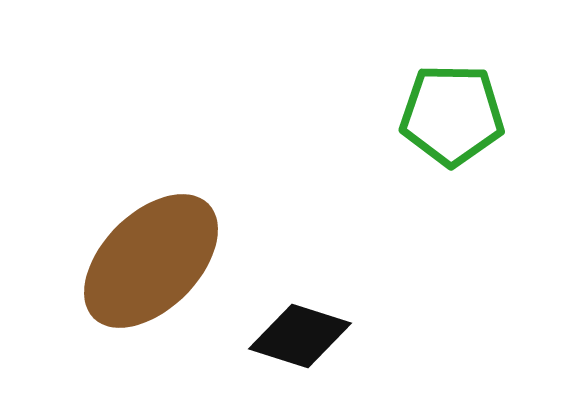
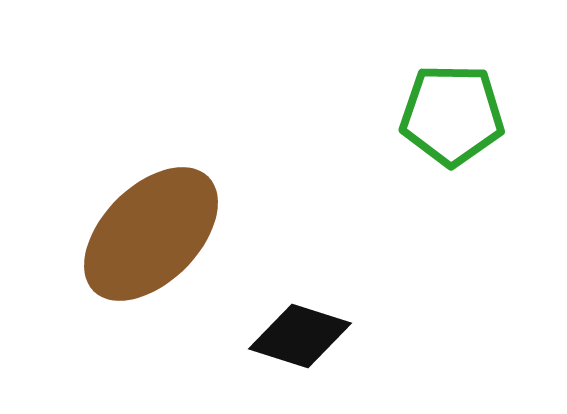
brown ellipse: moved 27 px up
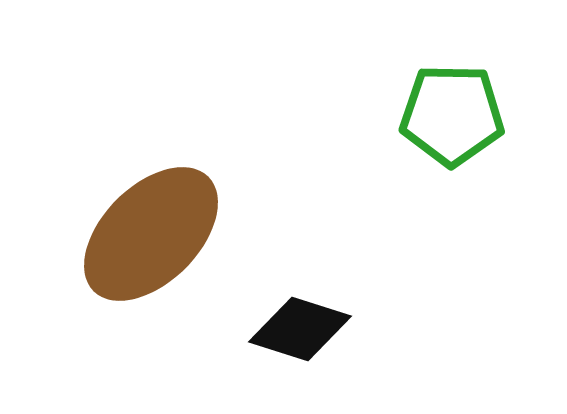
black diamond: moved 7 px up
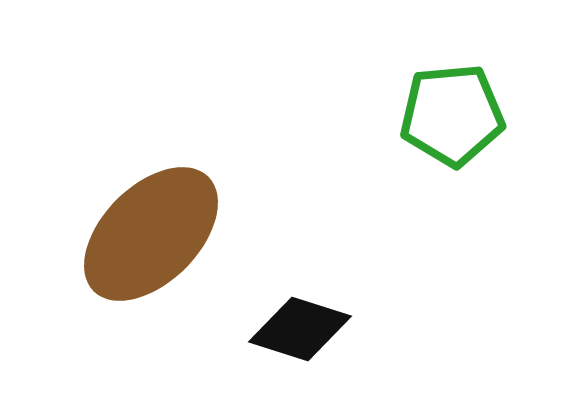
green pentagon: rotated 6 degrees counterclockwise
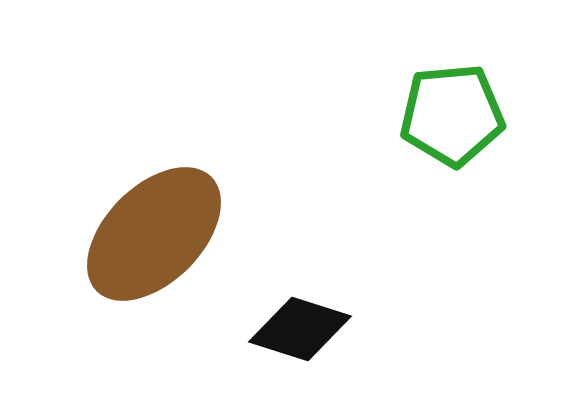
brown ellipse: moved 3 px right
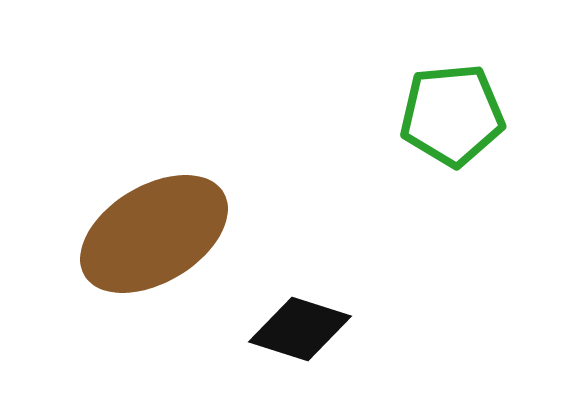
brown ellipse: rotated 14 degrees clockwise
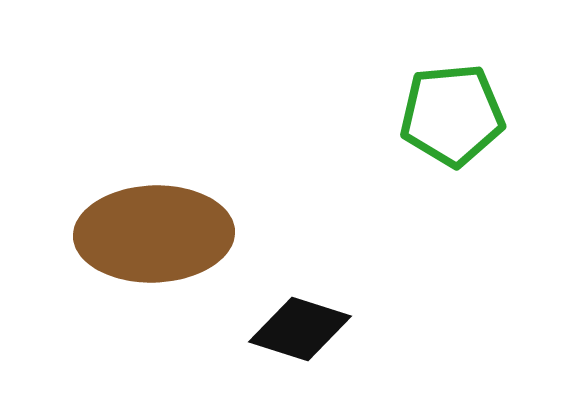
brown ellipse: rotated 29 degrees clockwise
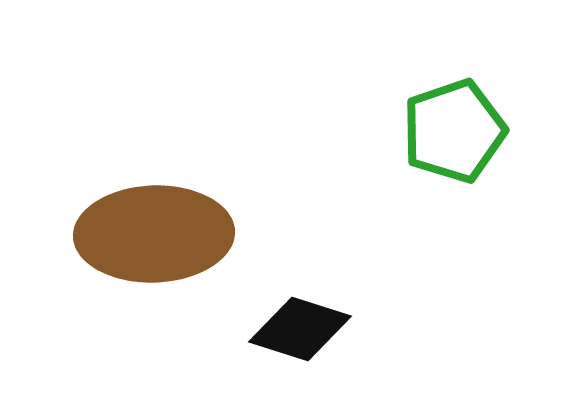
green pentagon: moved 2 px right, 16 px down; rotated 14 degrees counterclockwise
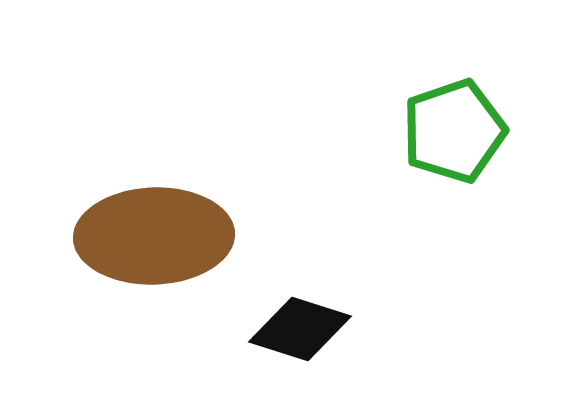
brown ellipse: moved 2 px down
